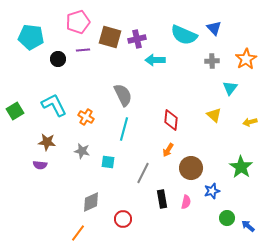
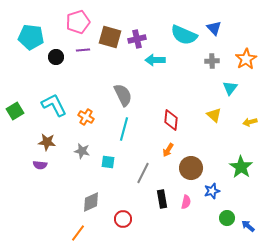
black circle: moved 2 px left, 2 px up
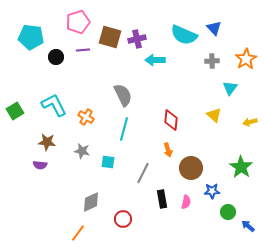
orange arrow: rotated 48 degrees counterclockwise
blue star: rotated 14 degrees clockwise
green circle: moved 1 px right, 6 px up
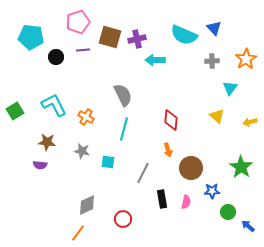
yellow triangle: moved 3 px right, 1 px down
gray diamond: moved 4 px left, 3 px down
